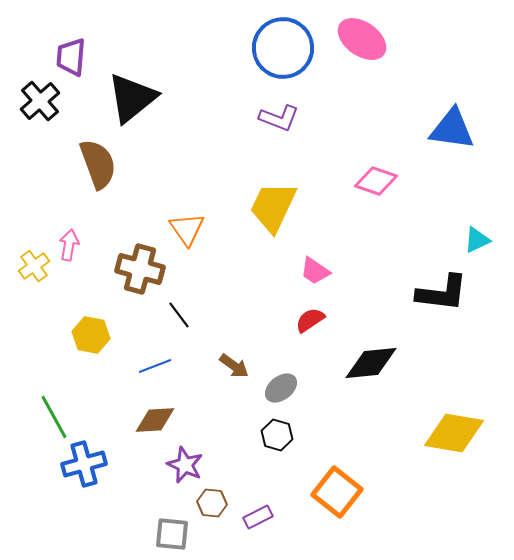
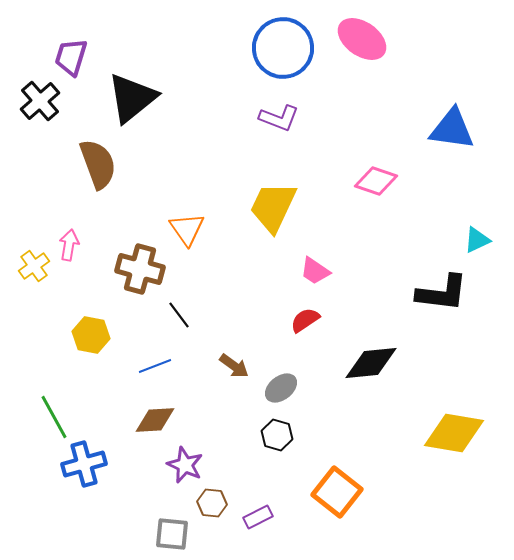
purple trapezoid: rotated 12 degrees clockwise
red semicircle: moved 5 px left
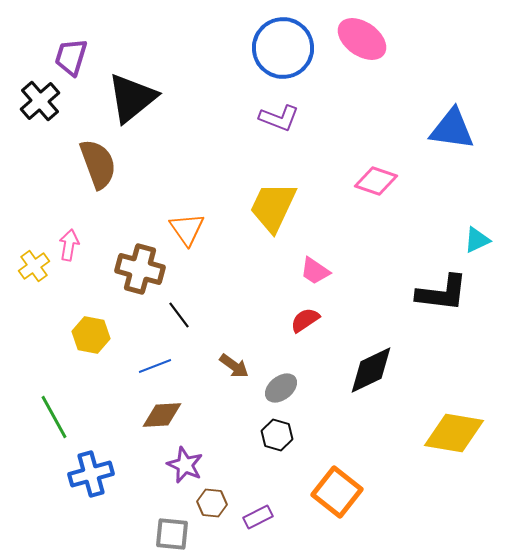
black diamond: moved 7 px down; rotated 20 degrees counterclockwise
brown diamond: moved 7 px right, 5 px up
blue cross: moved 7 px right, 10 px down
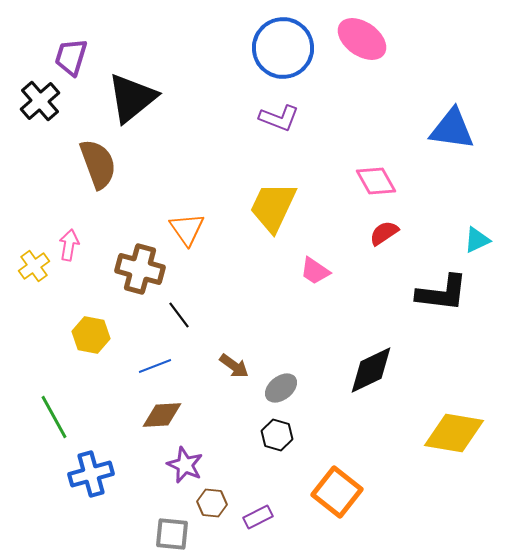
pink diamond: rotated 42 degrees clockwise
red semicircle: moved 79 px right, 87 px up
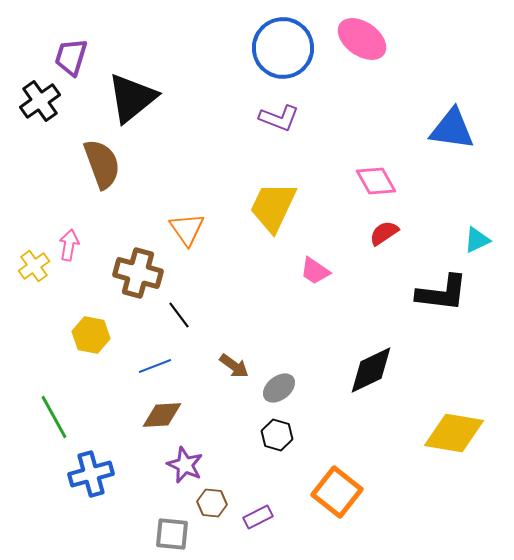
black cross: rotated 6 degrees clockwise
brown semicircle: moved 4 px right
brown cross: moved 2 px left, 4 px down
gray ellipse: moved 2 px left
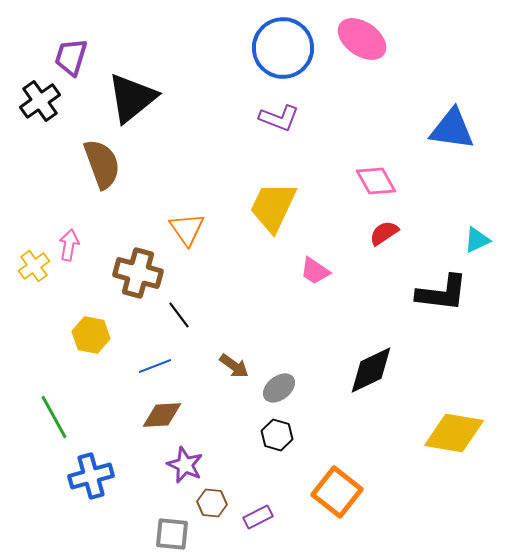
blue cross: moved 2 px down
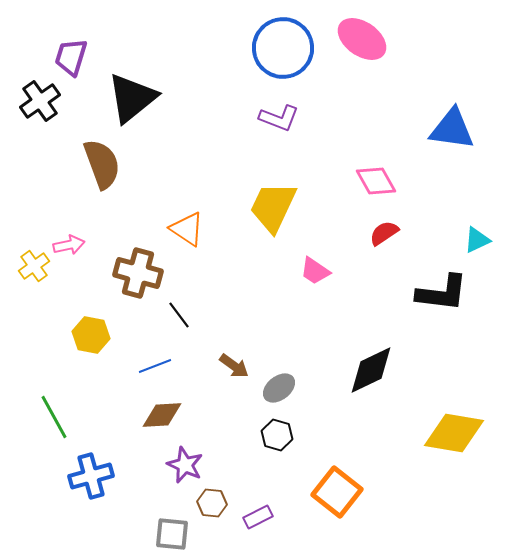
orange triangle: rotated 21 degrees counterclockwise
pink arrow: rotated 68 degrees clockwise
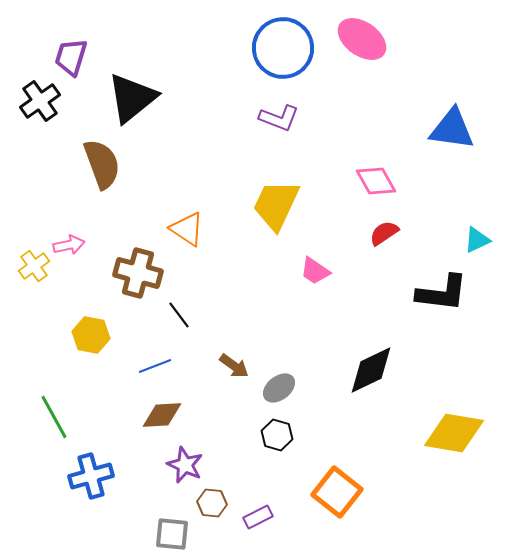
yellow trapezoid: moved 3 px right, 2 px up
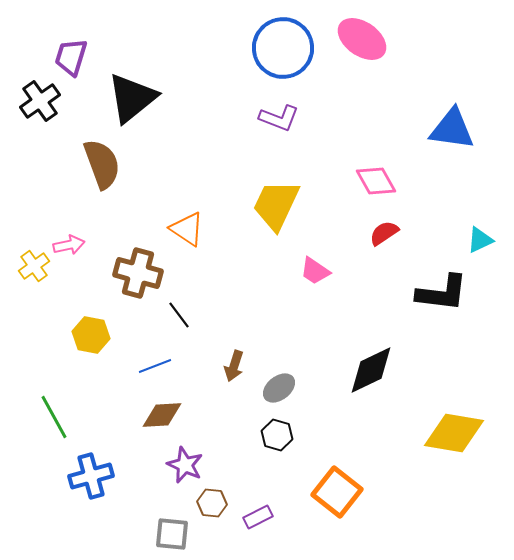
cyan triangle: moved 3 px right
brown arrow: rotated 72 degrees clockwise
